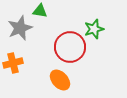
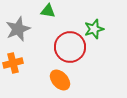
green triangle: moved 8 px right
gray star: moved 2 px left, 1 px down
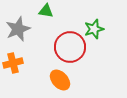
green triangle: moved 2 px left
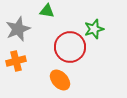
green triangle: moved 1 px right
orange cross: moved 3 px right, 2 px up
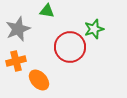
orange ellipse: moved 21 px left
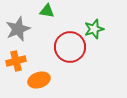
orange ellipse: rotated 65 degrees counterclockwise
